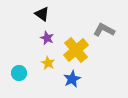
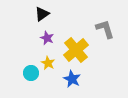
black triangle: rotated 49 degrees clockwise
gray L-shape: moved 1 px right, 1 px up; rotated 45 degrees clockwise
cyan circle: moved 12 px right
blue star: rotated 18 degrees counterclockwise
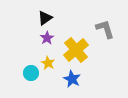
black triangle: moved 3 px right, 4 px down
purple star: rotated 16 degrees clockwise
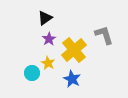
gray L-shape: moved 1 px left, 6 px down
purple star: moved 2 px right, 1 px down
yellow cross: moved 2 px left
cyan circle: moved 1 px right
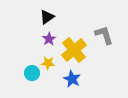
black triangle: moved 2 px right, 1 px up
yellow star: rotated 24 degrees counterclockwise
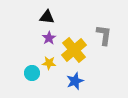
black triangle: rotated 42 degrees clockwise
gray L-shape: rotated 25 degrees clockwise
purple star: moved 1 px up
yellow star: moved 1 px right
blue star: moved 3 px right, 2 px down; rotated 24 degrees clockwise
